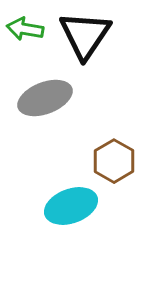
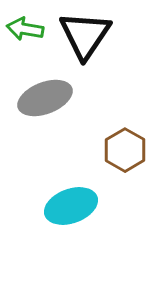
brown hexagon: moved 11 px right, 11 px up
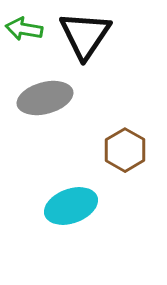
green arrow: moved 1 px left
gray ellipse: rotated 6 degrees clockwise
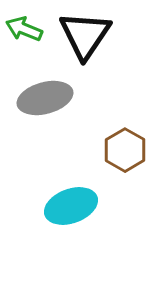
green arrow: rotated 12 degrees clockwise
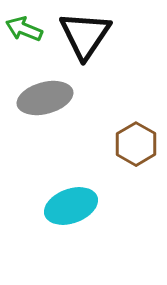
brown hexagon: moved 11 px right, 6 px up
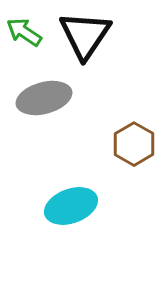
green arrow: moved 3 px down; rotated 12 degrees clockwise
gray ellipse: moved 1 px left
brown hexagon: moved 2 px left
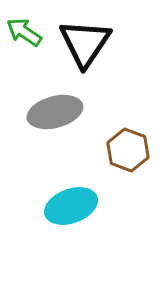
black triangle: moved 8 px down
gray ellipse: moved 11 px right, 14 px down
brown hexagon: moved 6 px left, 6 px down; rotated 9 degrees counterclockwise
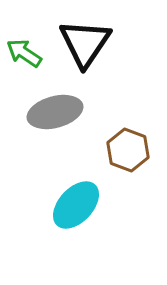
green arrow: moved 21 px down
cyan ellipse: moved 5 px right, 1 px up; rotated 27 degrees counterclockwise
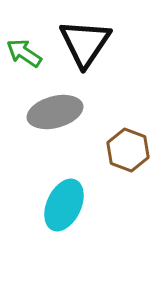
cyan ellipse: moved 12 px left; rotated 18 degrees counterclockwise
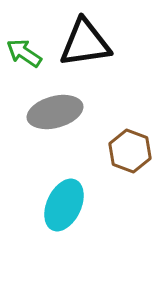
black triangle: rotated 48 degrees clockwise
brown hexagon: moved 2 px right, 1 px down
